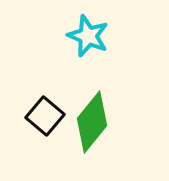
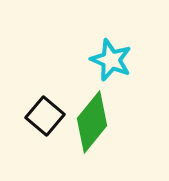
cyan star: moved 23 px right, 24 px down
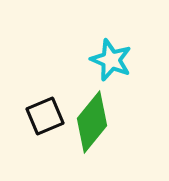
black square: rotated 27 degrees clockwise
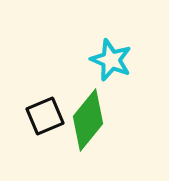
green diamond: moved 4 px left, 2 px up
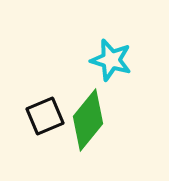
cyan star: rotated 6 degrees counterclockwise
